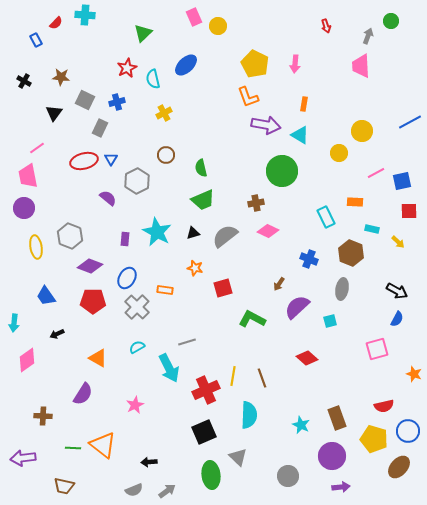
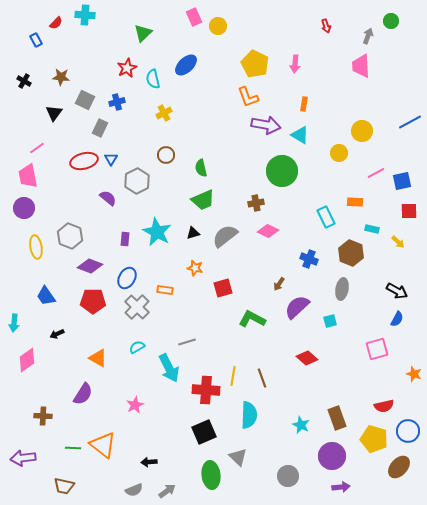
red cross at (206, 390): rotated 28 degrees clockwise
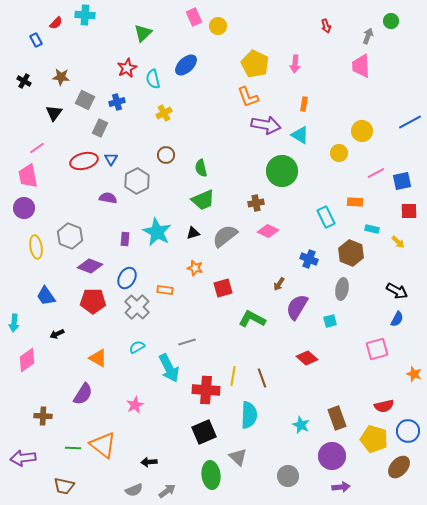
purple semicircle at (108, 198): rotated 30 degrees counterclockwise
purple semicircle at (297, 307): rotated 16 degrees counterclockwise
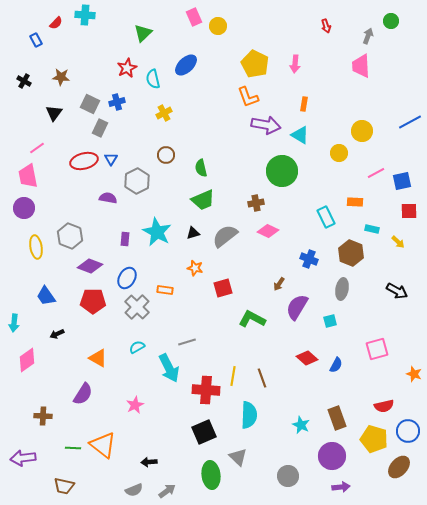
gray square at (85, 100): moved 5 px right, 4 px down
blue semicircle at (397, 319): moved 61 px left, 46 px down
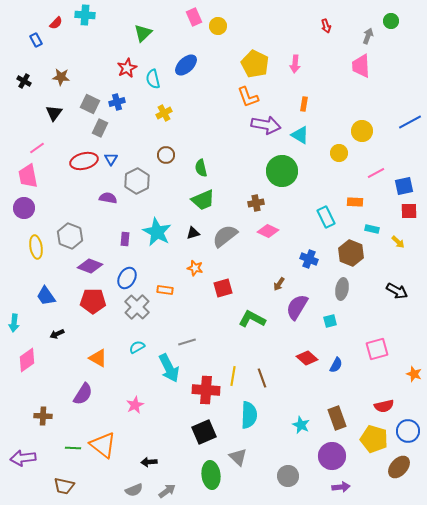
blue square at (402, 181): moved 2 px right, 5 px down
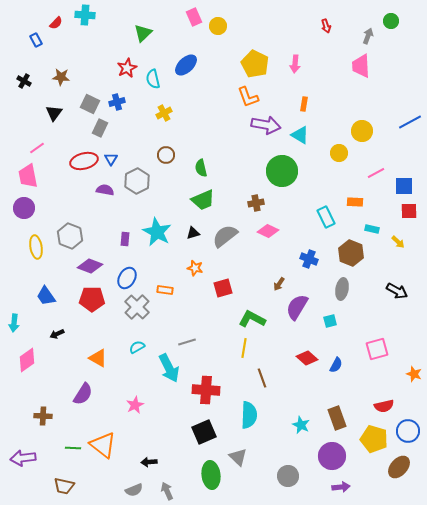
blue square at (404, 186): rotated 12 degrees clockwise
purple semicircle at (108, 198): moved 3 px left, 8 px up
red pentagon at (93, 301): moved 1 px left, 2 px up
yellow line at (233, 376): moved 11 px right, 28 px up
gray arrow at (167, 491): rotated 78 degrees counterclockwise
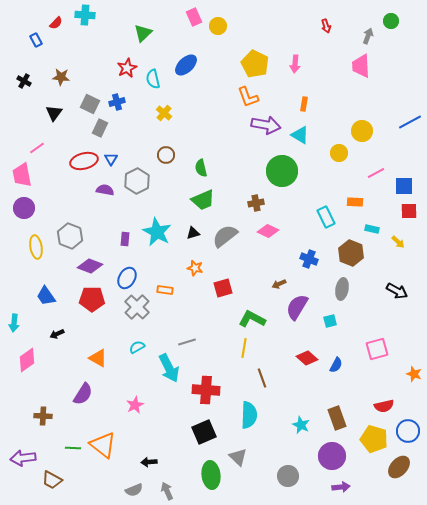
yellow cross at (164, 113): rotated 21 degrees counterclockwise
pink trapezoid at (28, 176): moved 6 px left, 1 px up
brown arrow at (279, 284): rotated 32 degrees clockwise
brown trapezoid at (64, 486): moved 12 px left, 6 px up; rotated 15 degrees clockwise
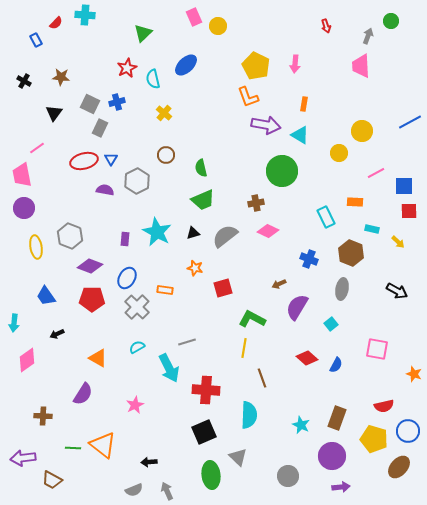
yellow pentagon at (255, 64): moved 1 px right, 2 px down
cyan square at (330, 321): moved 1 px right, 3 px down; rotated 24 degrees counterclockwise
pink square at (377, 349): rotated 25 degrees clockwise
brown rectangle at (337, 418): rotated 40 degrees clockwise
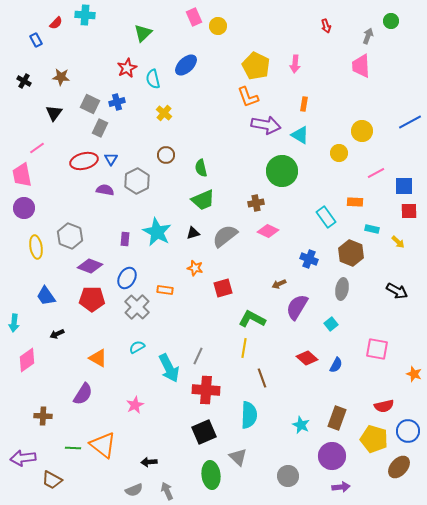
cyan rectangle at (326, 217): rotated 10 degrees counterclockwise
gray line at (187, 342): moved 11 px right, 14 px down; rotated 48 degrees counterclockwise
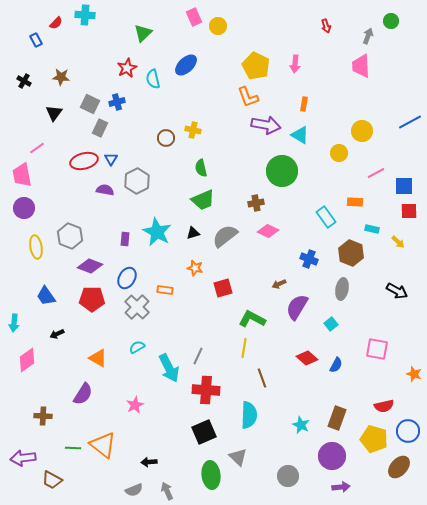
yellow cross at (164, 113): moved 29 px right, 17 px down; rotated 28 degrees counterclockwise
brown circle at (166, 155): moved 17 px up
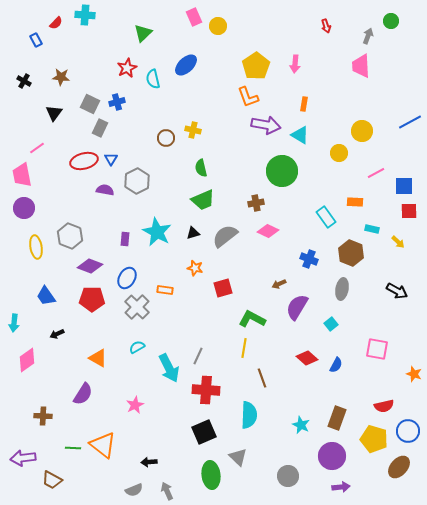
yellow pentagon at (256, 66): rotated 12 degrees clockwise
